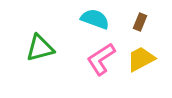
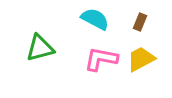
cyan semicircle: rotated 8 degrees clockwise
pink L-shape: rotated 44 degrees clockwise
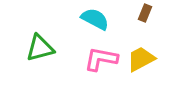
brown rectangle: moved 5 px right, 9 px up
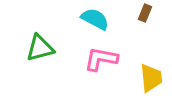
yellow trapezoid: moved 10 px right, 19 px down; rotated 112 degrees clockwise
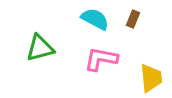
brown rectangle: moved 12 px left, 6 px down
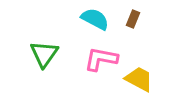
green triangle: moved 4 px right, 6 px down; rotated 40 degrees counterclockwise
yellow trapezoid: moved 12 px left, 1 px down; rotated 56 degrees counterclockwise
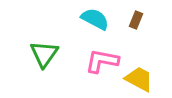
brown rectangle: moved 3 px right, 1 px down
pink L-shape: moved 1 px right, 2 px down
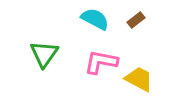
brown rectangle: rotated 30 degrees clockwise
pink L-shape: moved 1 px left, 1 px down
